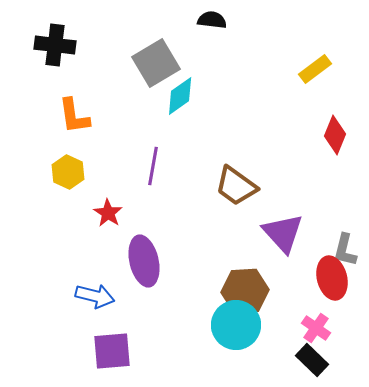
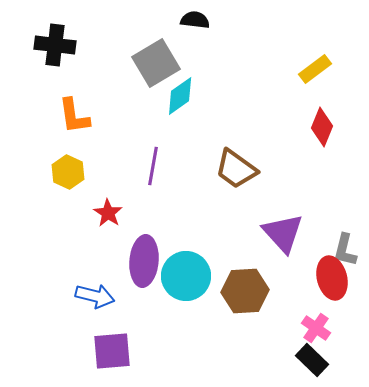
black semicircle: moved 17 px left
red diamond: moved 13 px left, 8 px up
brown trapezoid: moved 17 px up
purple ellipse: rotated 18 degrees clockwise
cyan circle: moved 50 px left, 49 px up
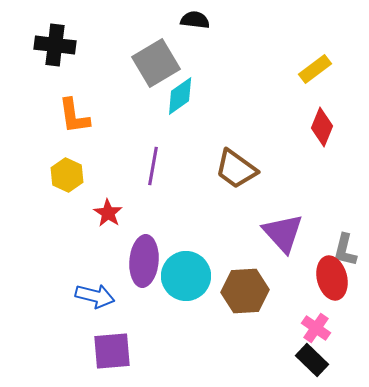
yellow hexagon: moved 1 px left, 3 px down
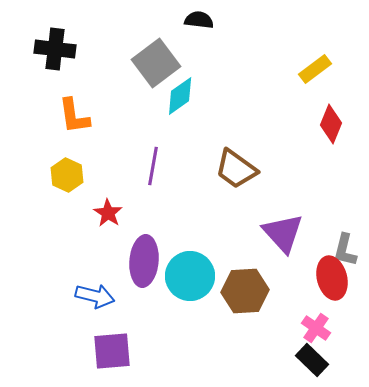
black semicircle: moved 4 px right
black cross: moved 4 px down
gray square: rotated 6 degrees counterclockwise
red diamond: moved 9 px right, 3 px up
cyan circle: moved 4 px right
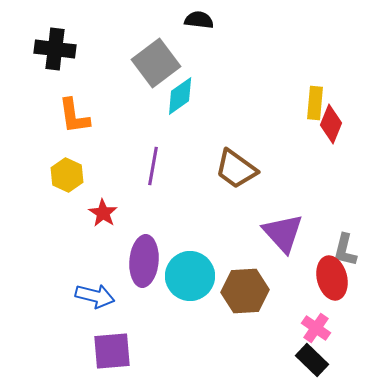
yellow rectangle: moved 34 px down; rotated 48 degrees counterclockwise
red star: moved 5 px left
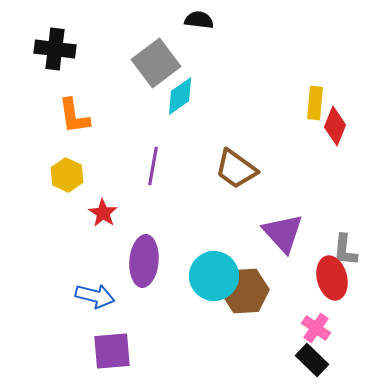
red diamond: moved 4 px right, 2 px down
gray L-shape: rotated 8 degrees counterclockwise
cyan circle: moved 24 px right
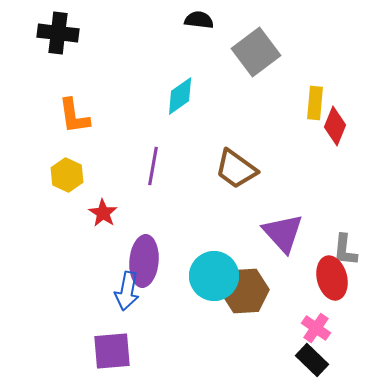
black cross: moved 3 px right, 16 px up
gray square: moved 100 px right, 11 px up
blue arrow: moved 32 px right, 5 px up; rotated 87 degrees clockwise
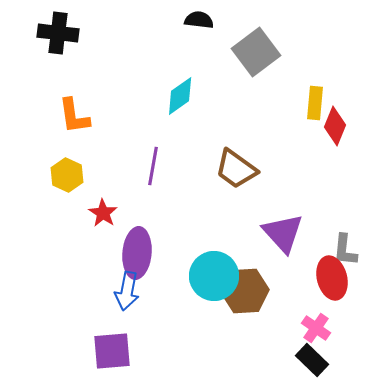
purple ellipse: moved 7 px left, 8 px up
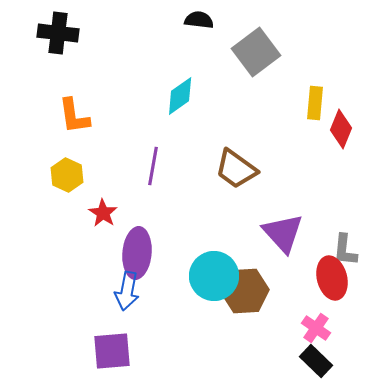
red diamond: moved 6 px right, 3 px down
black rectangle: moved 4 px right, 1 px down
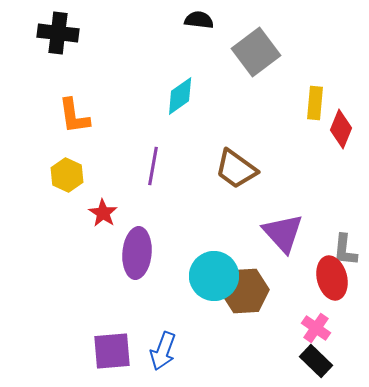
blue arrow: moved 36 px right, 60 px down; rotated 9 degrees clockwise
